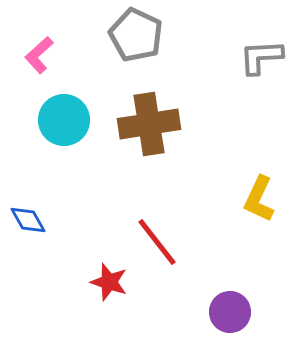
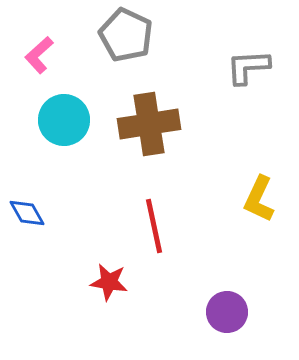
gray pentagon: moved 10 px left
gray L-shape: moved 13 px left, 10 px down
blue diamond: moved 1 px left, 7 px up
red line: moved 3 px left, 16 px up; rotated 26 degrees clockwise
red star: rotated 9 degrees counterclockwise
purple circle: moved 3 px left
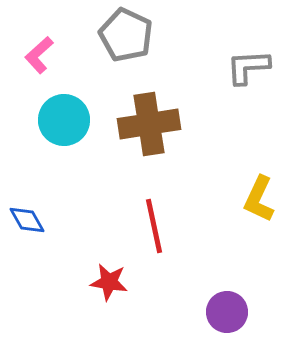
blue diamond: moved 7 px down
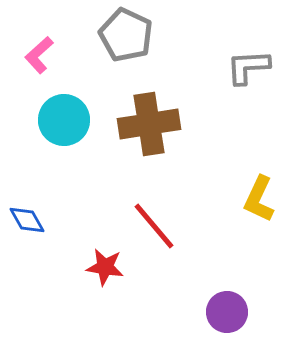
red line: rotated 28 degrees counterclockwise
red star: moved 4 px left, 15 px up
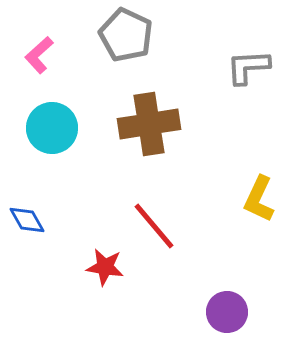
cyan circle: moved 12 px left, 8 px down
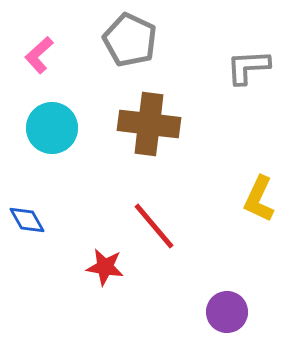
gray pentagon: moved 4 px right, 5 px down
brown cross: rotated 16 degrees clockwise
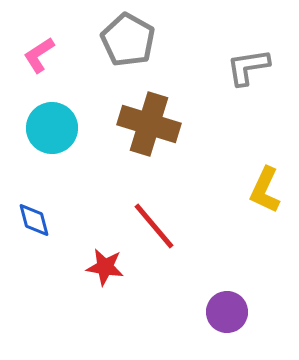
gray pentagon: moved 2 px left; rotated 4 degrees clockwise
pink L-shape: rotated 9 degrees clockwise
gray L-shape: rotated 6 degrees counterclockwise
brown cross: rotated 10 degrees clockwise
yellow L-shape: moved 6 px right, 9 px up
blue diamond: moved 7 px right; rotated 15 degrees clockwise
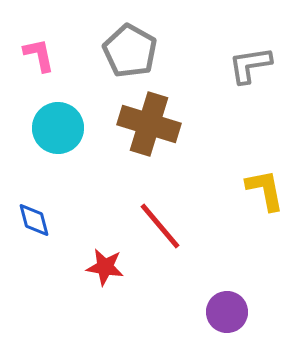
gray pentagon: moved 2 px right, 11 px down
pink L-shape: rotated 111 degrees clockwise
gray L-shape: moved 2 px right, 2 px up
cyan circle: moved 6 px right
yellow L-shape: rotated 144 degrees clockwise
red line: moved 6 px right
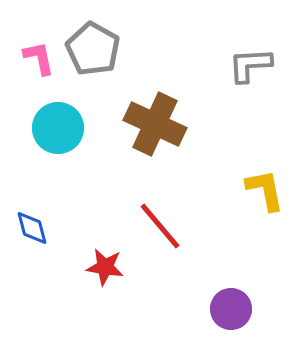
gray pentagon: moved 37 px left, 2 px up
pink L-shape: moved 3 px down
gray L-shape: rotated 6 degrees clockwise
brown cross: moved 6 px right; rotated 8 degrees clockwise
blue diamond: moved 2 px left, 8 px down
purple circle: moved 4 px right, 3 px up
